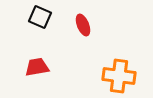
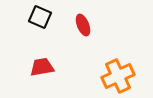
red trapezoid: moved 5 px right
orange cross: moved 1 px left; rotated 32 degrees counterclockwise
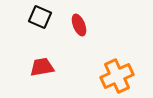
red ellipse: moved 4 px left
orange cross: moved 1 px left
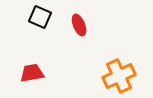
red trapezoid: moved 10 px left, 6 px down
orange cross: moved 2 px right
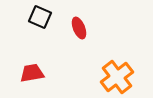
red ellipse: moved 3 px down
orange cross: moved 2 px left, 1 px down; rotated 12 degrees counterclockwise
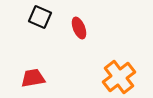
red trapezoid: moved 1 px right, 5 px down
orange cross: moved 2 px right
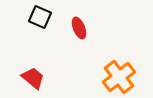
red trapezoid: rotated 50 degrees clockwise
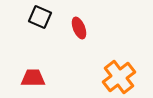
red trapezoid: rotated 40 degrees counterclockwise
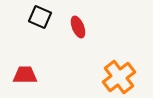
red ellipse: moved 1 px left, 1 px up
red trapezoid: moved 8 px left, 3 px up
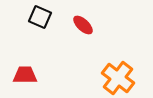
red ellipse: moved 5 px right, 2 px up; rotated 25 degrees counterclockwise
orange cross: moved 1 px left, 1 px down; rotated 16 degrees counterclockwise
